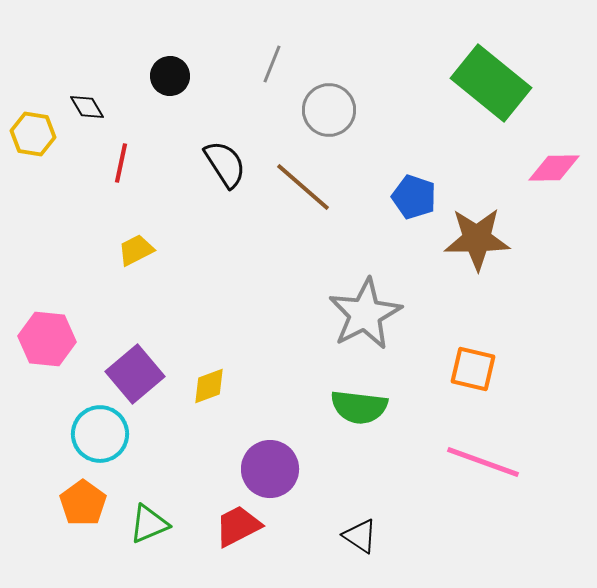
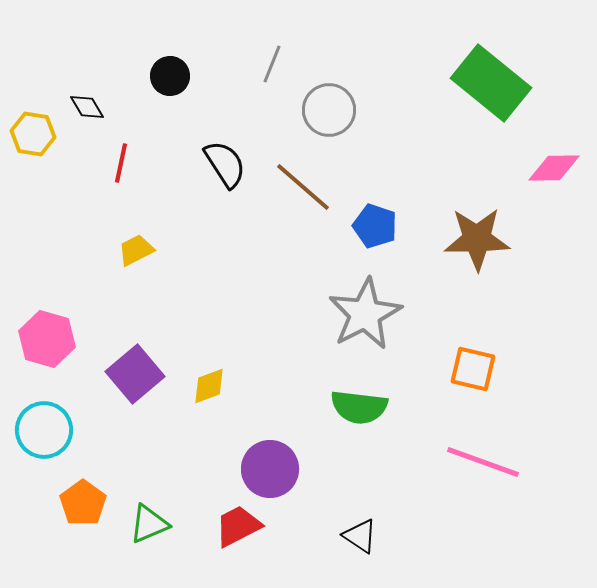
blue pentagon: moved 39 px left, 29 px down
pink hexagon: rotated 10 degrees clockwise
cyan circle: moved 56 px left, 4 px up
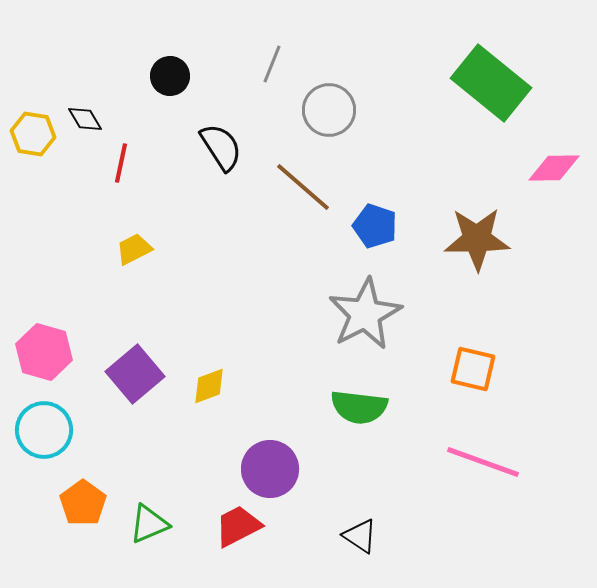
black diamond: moved 2 px left, 12 px down
black semicircle: moved 4 px left, 17 px up
yellow trapezoid: moved 2 px left, 1 px up
pink hexagon: moved 3 px left, 13 px down
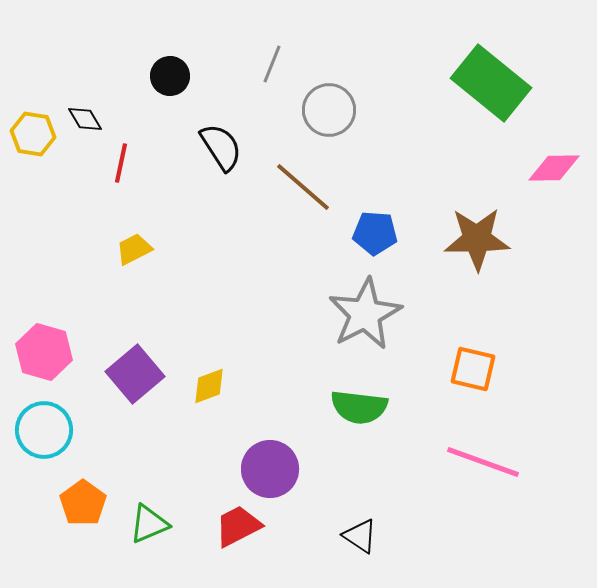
blue pentagon: moved 7 px down; rotated 15 degrees counterclockwise
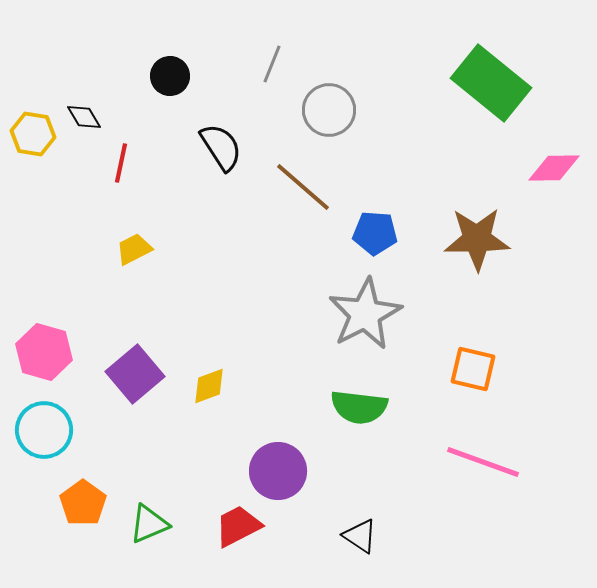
black diamond: moved 1 px left, 2 px up
purple circle: moved 8 px right, 2 px down
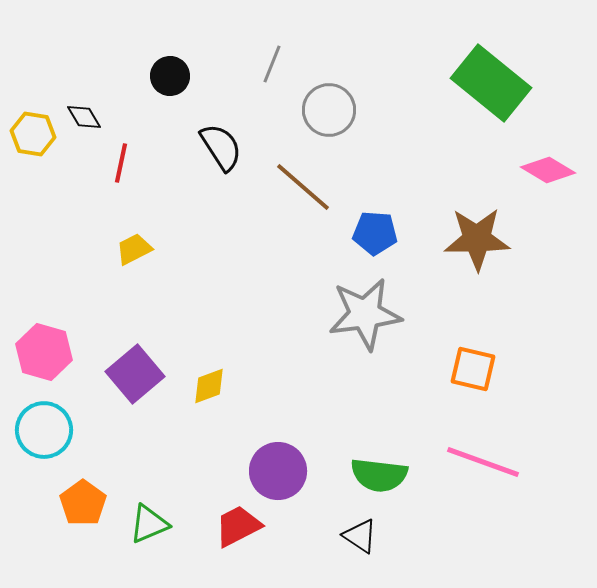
pink diamond: moved 6 px left, 2 px down; rotated 32 degrees clockwise
gray star: rotated 20 degrees clockwise
green semicircle: moved 20 px right, 68 px down
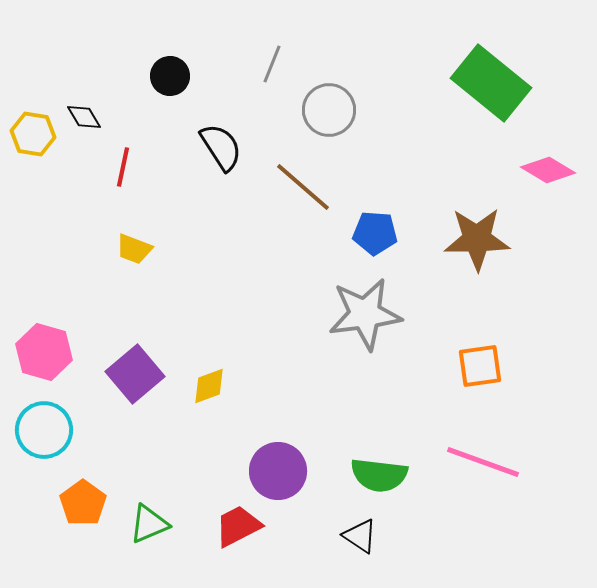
red line: moved 2 px right, 4 px down
yellow trapezoid: rotated 132 degrees counterclockwise
orange square: moved 7 px right, 3 px up; rotated 21 degrees counterclockwise
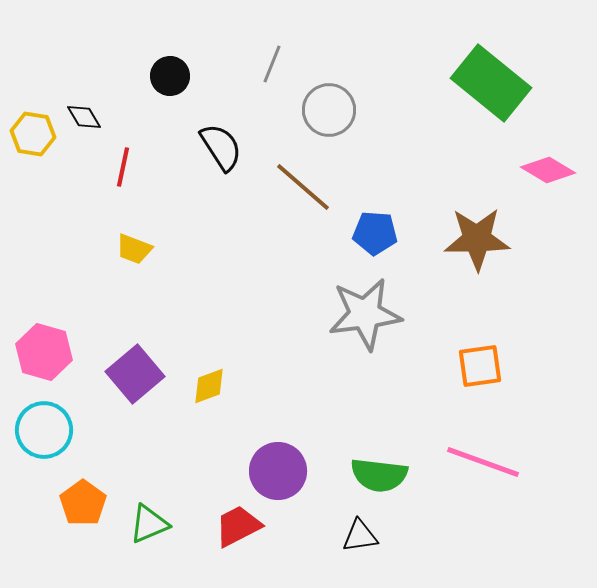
black triangle: rotated 42 degrees counterclockwise
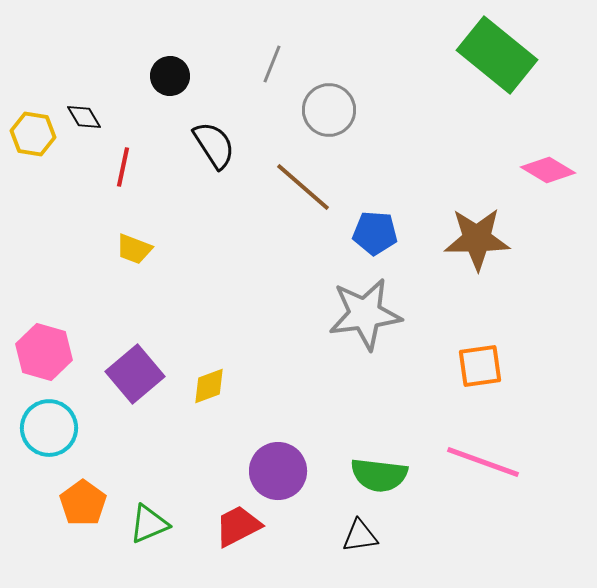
green rectangle: moved 6 px right, 28 px up
black semicircle: moved 7 px left, 2 px up
cyan circle: moved 5 px right, 2 px up
